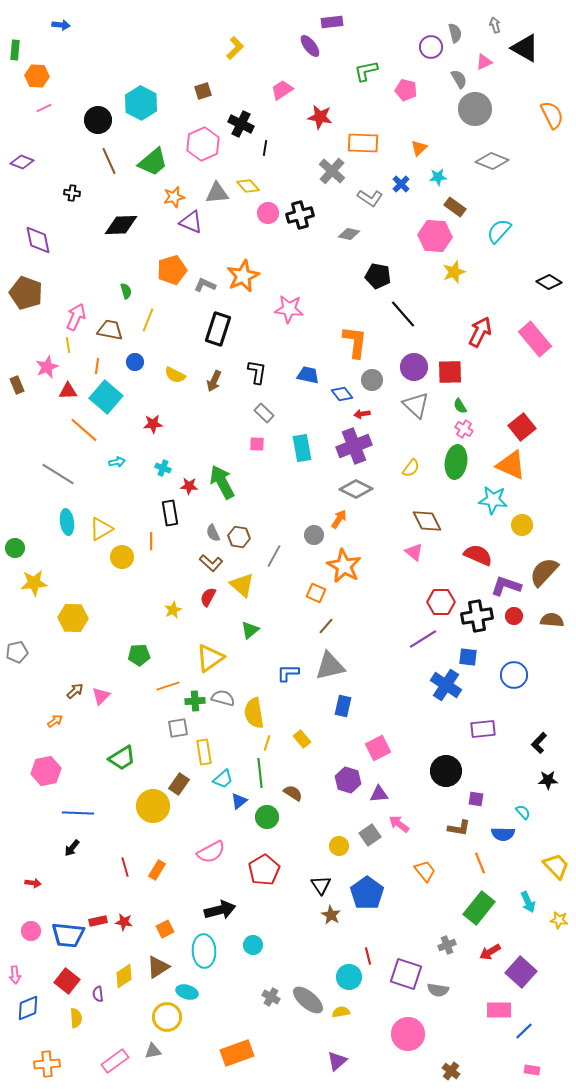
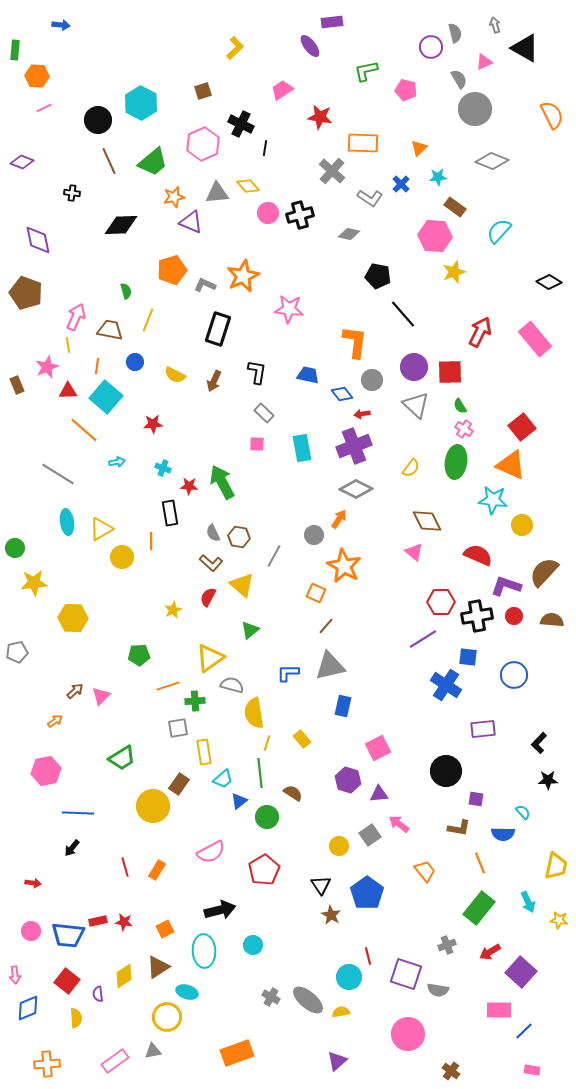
gray semicircle at (223, 698): moved 9 px right, 13 px up
yellow trapezoid at (556, 866): rotated 56 degrees clockwise
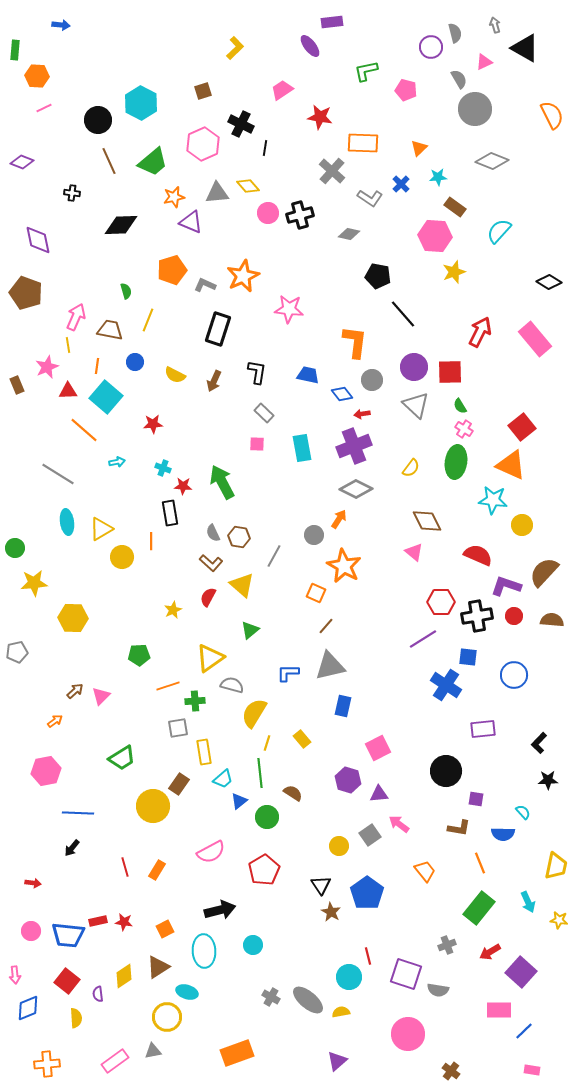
red star at (189, 486): moved 6 px left
yellow semicircle at (254, 713): rotated 40 degrees clockwise
brown star at (331, 915): moved 3 px up
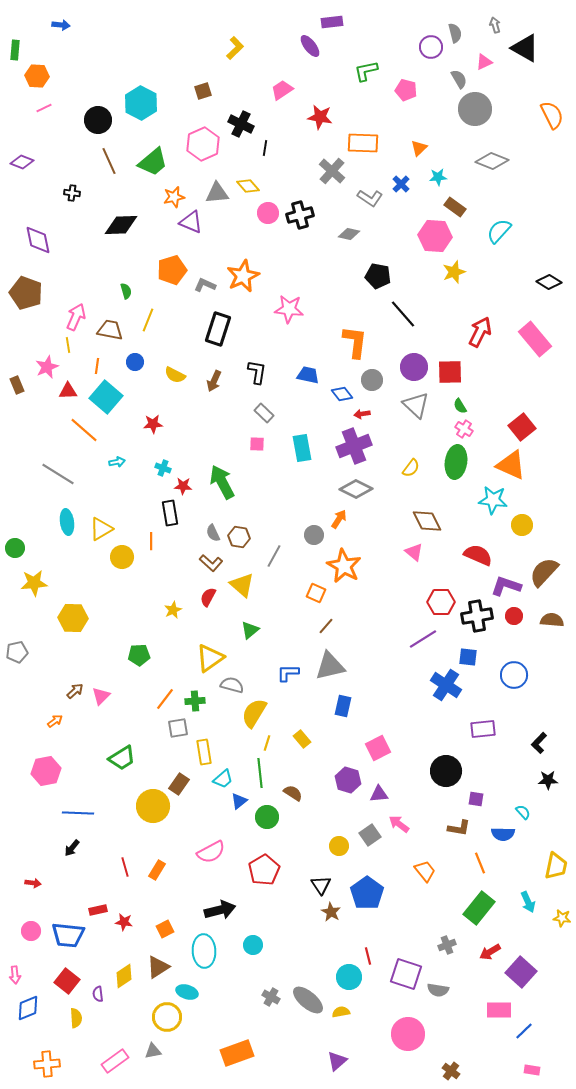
orange line at (168, 686): moved 3 px left, 13 px down; rotated 35 degrees counterclockwise
yellow star at (559, 920): moved 3 px right, 2 px up
red rectangle at (98, 921): moved 11 px up
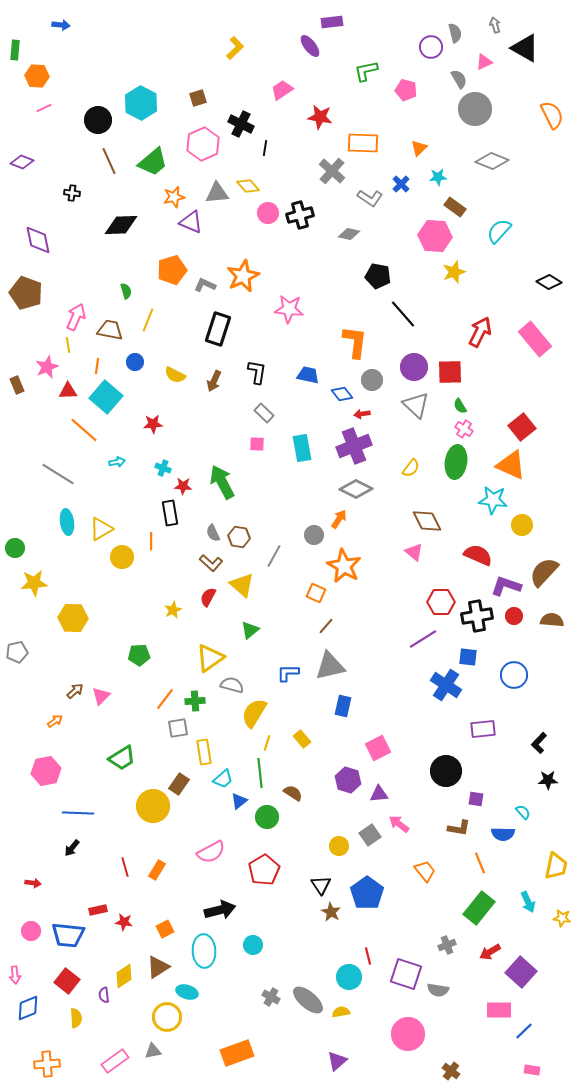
brown square at (203, 91): moved 5 px left, 7 px down
purple semicircle at (98, 994): moved 6 px right, 1 px down
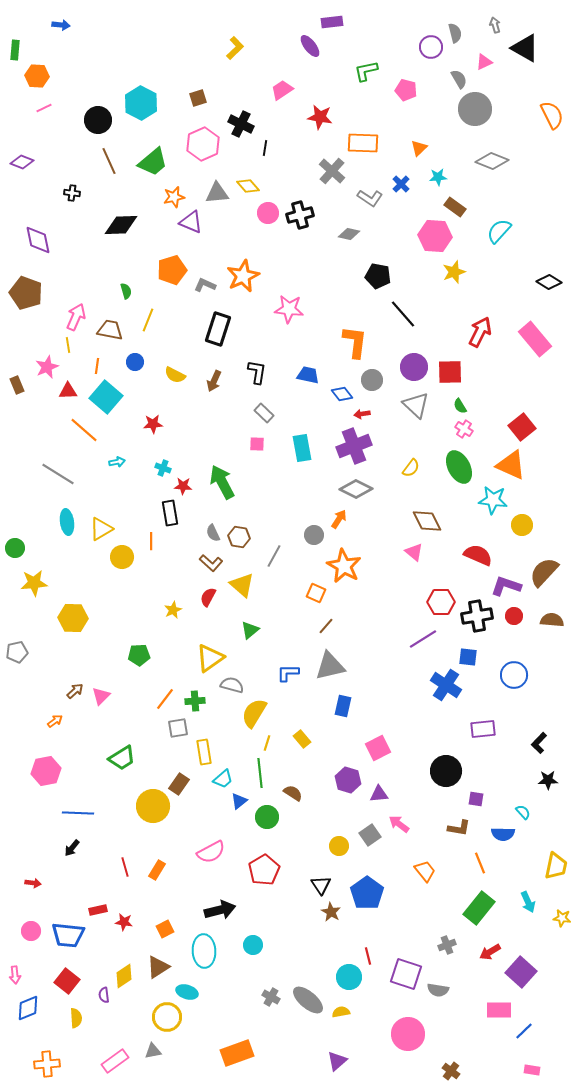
green ellipse at (456, 462): moved 3 px right, 5 px down; rotated 36 degrees counterclockwise
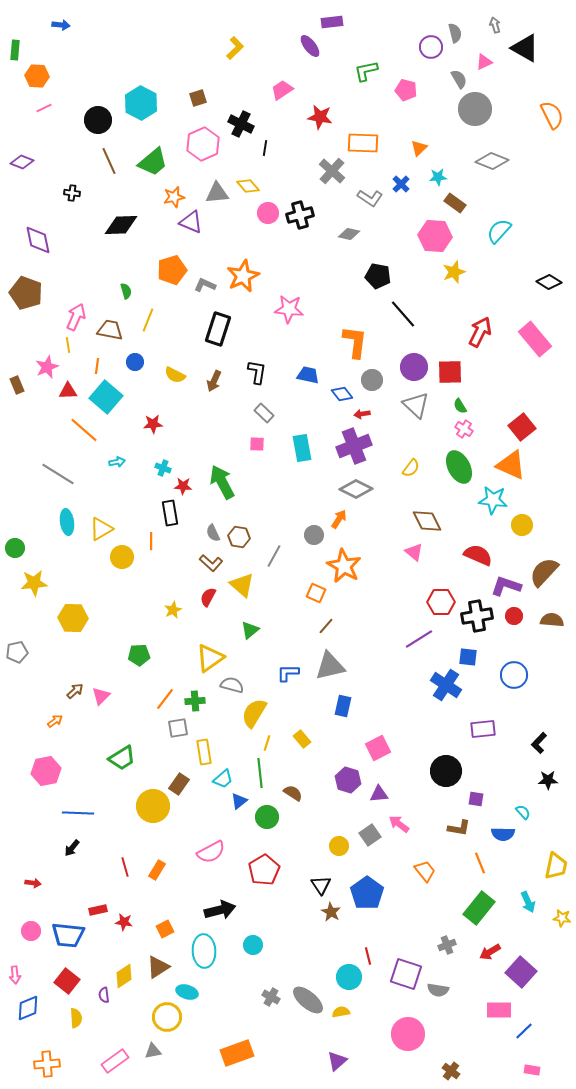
brown rectangle at (455, 207): moved 4 px up
purple line at (423, 639): moved 4 px left
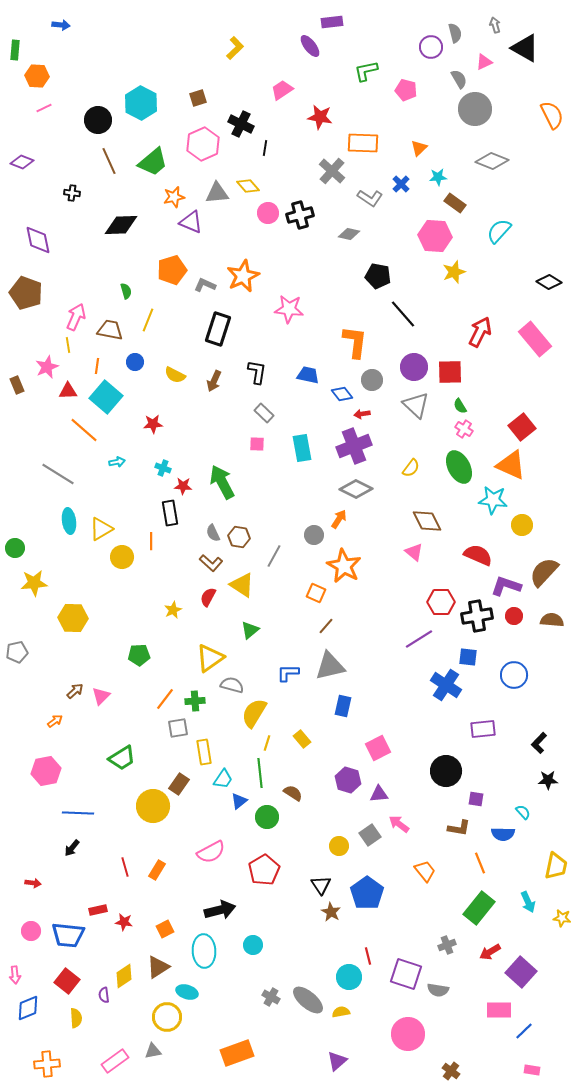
cyan ellipse at (67, 522): moved 2 px right, 1 px up
yellow triangle at (242, 585): rotated 8 degrees counterclockwise
cyan trapezoid at (223, 779): rotated 15 degrees counterclockwise
